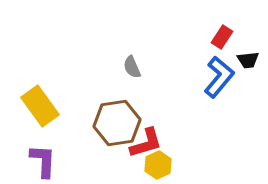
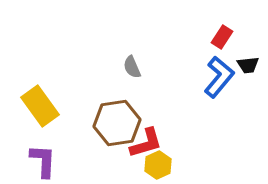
black trapezoid: moved 5 px down
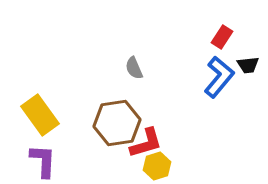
gray semicircle: moved 2 px right, 1 px down
yellow rectangle: moved 9 px down
yellow hexagon: moved 1 px left, 1 px down; rotated 8 degrees clockwise
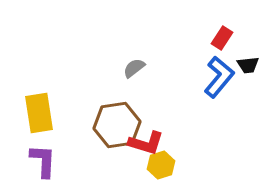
red rectangle: moved 1 px down
gray semicircle: rotated 75 degrees clockwise
yellow rectangle: moved 1 px left, 2 px up; rotated 27 degrees clockwise
brown hexagon: moved 2 px down
red L-shape: rotated 33 degrees clockwise
yellow hexagon: moved 4 px right, 1 px up
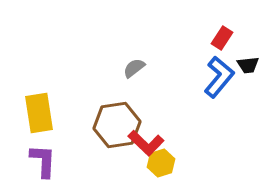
red L-shape: rotated 27 degrees clockwise
yellow hexagon: moved 2 px up
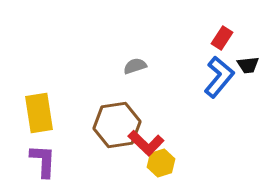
gray semicircle: moved 1 px right, 2 px up; rotated 20 degrees clockwise
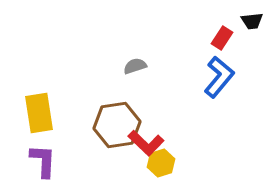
black trapezoid: moved 4 px right, 44 px up
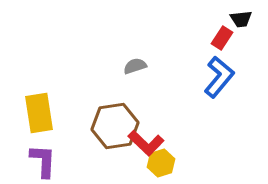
black trapezoid: moved 11 px left, 2 px up
brown hexagon: moved 2 px left, 1 px down
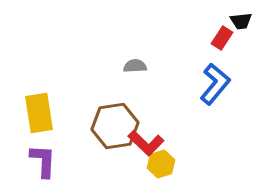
black trapezoid: moved 2 px down
gray semicircle: rotated 15 degrees clockwise
blue L-shape: moved 4 px left, 7 px down
yellow hexagon: moved 1 px down
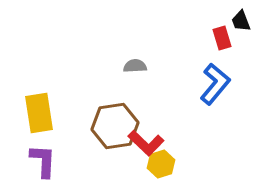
black trapezoid: rotated 75 degrees clockwise
red rectangle: rotated 50 degrees counterclockwise
